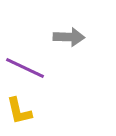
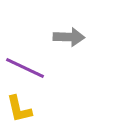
yellow L-shape: moved 2 px up
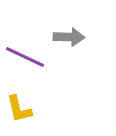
purple line: moved 11 px up
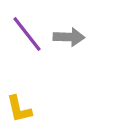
purple line: moved 2 px right, 23 px up; rotated 27 degrees clockwise
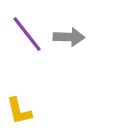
yellow L-shape: moved 2 px down
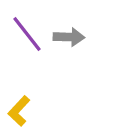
yellow L-shape: rotated 56 degrees clockwise
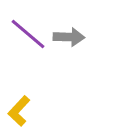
purple line: moved 1 px right; rotated 12 degrees counterclockwise
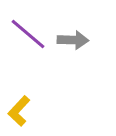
gray arrow: moved 4 px right, 3 px down
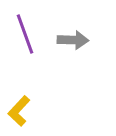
purple line: moved 3 px left; rotated 30 degrees clockwise
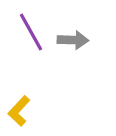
purple line: moved 6 px right, 2 px up; rotated 9 degrees counterclockwise
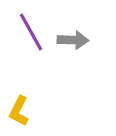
yellow L-shape: rotated 16 degrees counterclockwise
